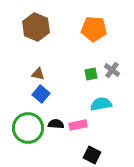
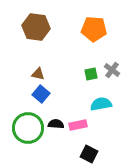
brown hexagon: rotated 16 degrees counterclockwise
black square: moved 3 px left, 1 px up
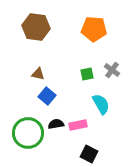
green square: moved 4 px left
blue square: moved 6 px right, 2 px down
cyan semicircle: rotated 70 degrees clockwise
black semicircle: rotated 14 degrees counterclockwise
green circle: moved 5 px down
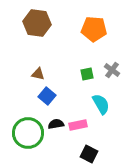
brown hexagon: moved 1 px right, 4 px up
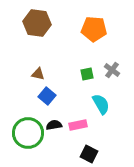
black semicircle: moved 2 px left, 1 px down
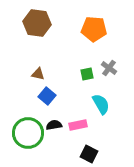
gray cross: moved 3 px left, 2 px up
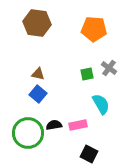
blue square: moved 9 px left, 2 px up
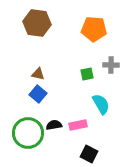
gray cross: moved 2 px right, 3 px up; rotated 35 degrees counterclockwise
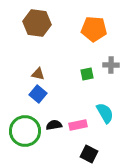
cyan semicircle: moved 4 px right, 9 px down
green circle: moved 3 px left, 2 px up
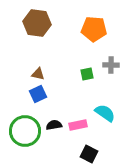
blue square: rotated 24 degrees clockwise
cyan semicircle: rotated 25 degrees counterclockwise
